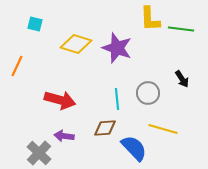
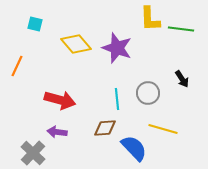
yellow diamond: rotated 32 degrees clockwise
purple arrow: moved 7 px left, 4 px up
gray cross: moved 6 px left
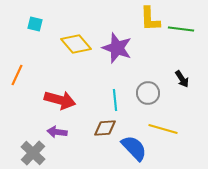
orange line: moved 9 px down
cyan line: moved 2 px left, 1 px down
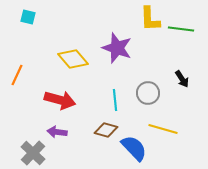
cyan square: moved 7 px left, 7 px up
yellow diamond: moved 3 px left, 15 px down
brown diamond: moved 1 px right, 2 px down; rotated 20 degrees clockwise
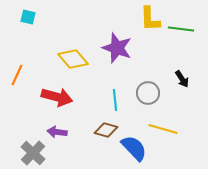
red arrow: moved 3 px left, 3 px up
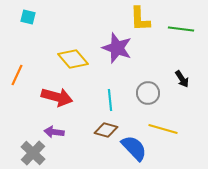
yellow L-shape: moved 10 px left
cyan line: moved 5 px left
purple arrow: moved 3 px left
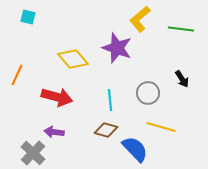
yellow L-shape: rotated 52 degrees clockwise
yellow line: moved 2 px left, 2 px up
blue semicircle: moved 1 px right, 1 px down
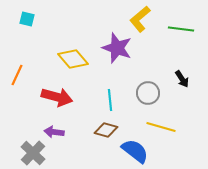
cyan square: moved 1 px left, 2 px down
blue semicircle: moved 2 px down; rotated 8 degrees counterclockwise
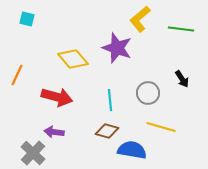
brown diamond: moved 1 px right, 1 px down
blue semicircle: moved 3 px left, 1 px up; rotated 28 degrees counterclockwise
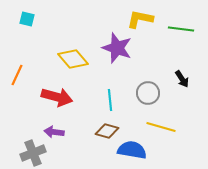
yellow L-shape: rotated 52 degrees clockwise
gray cross: rotated 25 degrees clockwise
